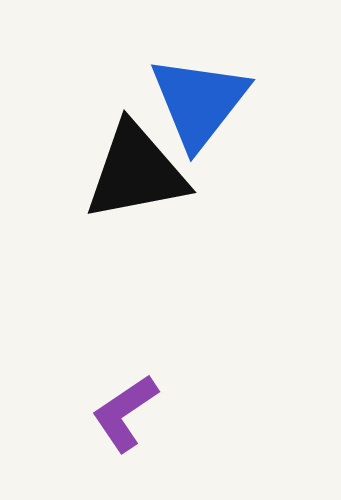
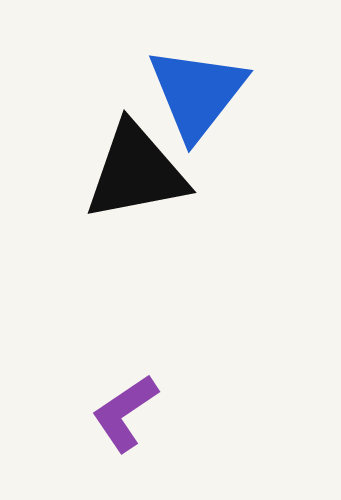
blue triangle: moved 2 px left, 9 px up
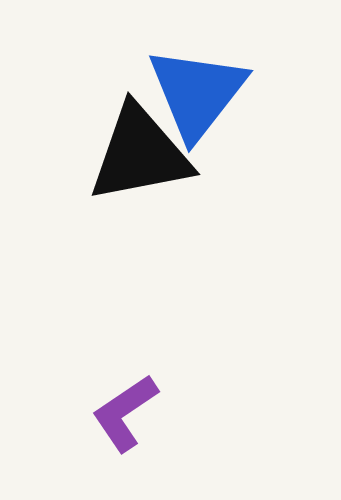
black triangle: moved 4 px right, 18 px up
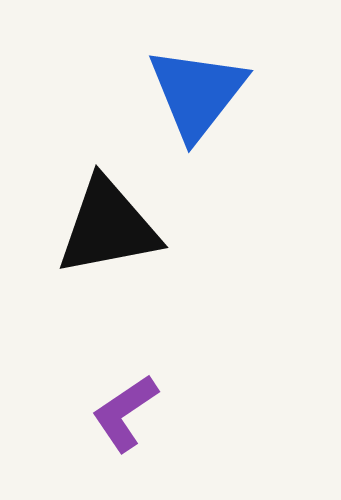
black triangle: moved 32 px left, 73 px down
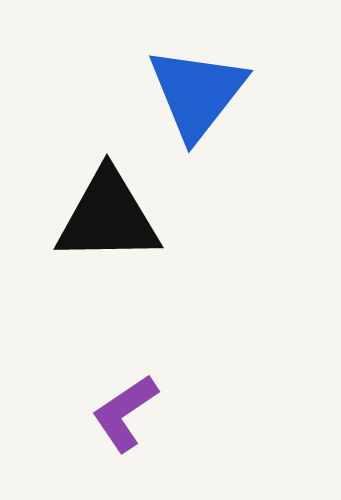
black triangle: moved 10 px up; rotated 10 degrees clockwise
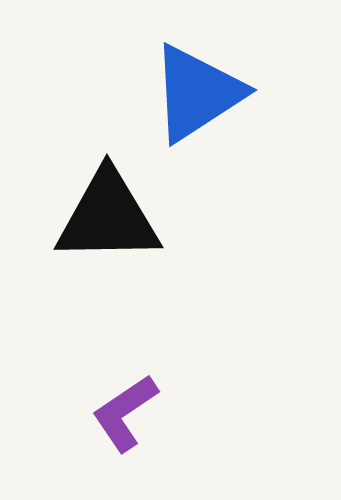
blue triangle: rotated 19 degrees clockwise
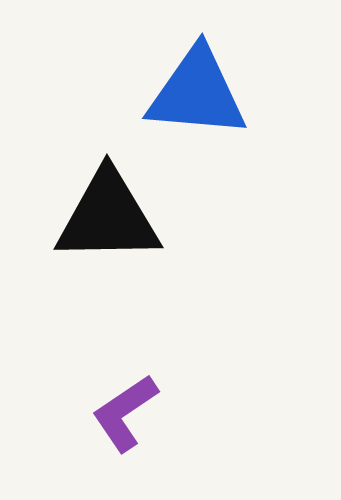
blue triangle: rotated 38 degrees clockwise
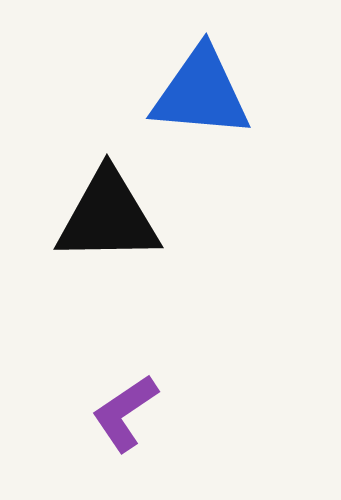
blue triangle: moved 4 px right
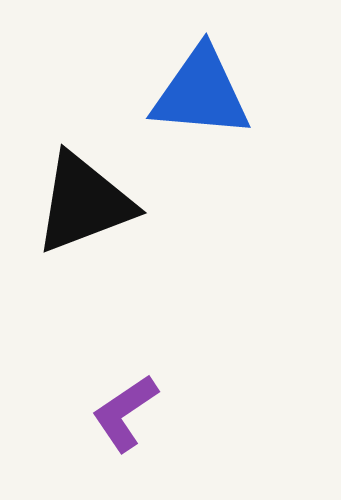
black triangle: moved 24 px left, 14 px up; rotated 20 degrees counterclockwise
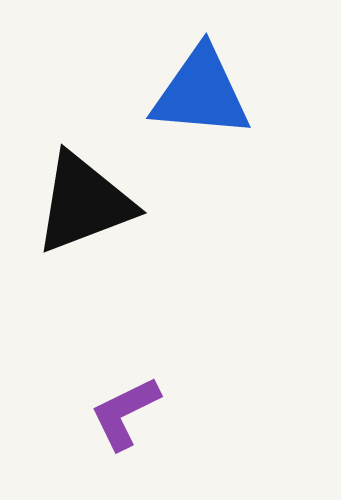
purple L-shape: rotated 8 degrees clockwise
